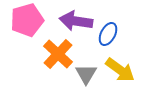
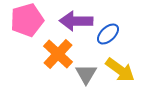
purple arrow: rotated 8 degrees counterclockwise
blue ellipse: rotated 20 degrees clockwise
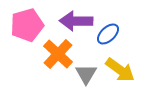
pink pentagon: moved 5 px down
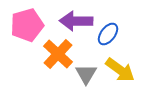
blue ellipse: rotated 10 degrees counterclockwise
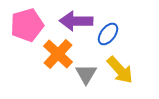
yellow arrow: rotated 12 degrees clockwise
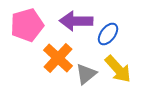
orange cross: moved 4 px down
yellow arrow: moved 2 px left, 1 px up
gray triangle: rotated 20 degrees clockwise
